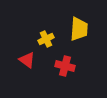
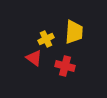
yellow trapezoid: moved 5 px left, 3 px down
red triangle: moved 7 px right, 2 px up
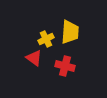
yellow trapezoid: moved 4 px left
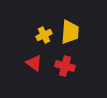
yellow cross: moved 2 px left, 4 px up
red triangle: moved 5 px down
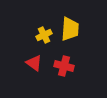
yellow trapezoid: moved 3 px up
red cross: moved 1 px left
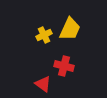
yellow trapezoid: rotated 20 degrees clockwise
red triangle: moved 9 px right, 21 px down
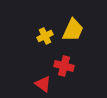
yellow trapezoid: moved 3 px right, 1 px down
yellow cross: moved 1 px right, 1 px down
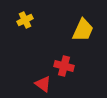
yellow trapezoid: moved 10 px right
yellow cross: moved 20 px left, 16 px up
